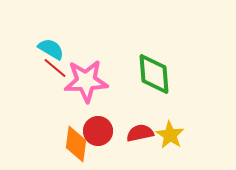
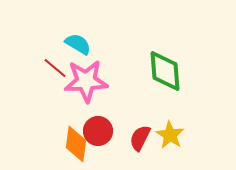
cyan semicircle: moved 27 px right, 5 px up
green diamond: moved 11 px right, 3 px up
red semicircle: moved 5 px down; rotated 52 degrees counterclockwise
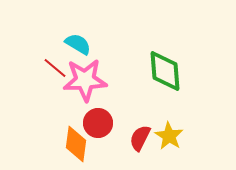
pink star: moved 1 px left, 1 px up
red circle: moved 8 px up
yellow star: moved 1 px left, 1 px down
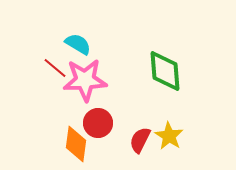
red semicircle: moved 2 px down
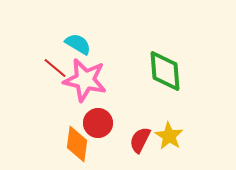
pink star: rotated 15 degrees clockwise
orange diamond: moved 1 px right
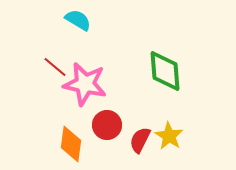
cyan semicircle: moved 24 px up
red line: moved 1 px up
pink star: moved 4 px down
red circle: moved 9 px right, 2 px down
orange diamond: moved 6 px left
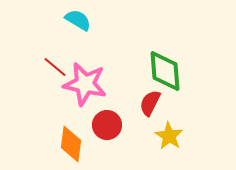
red semicircle: moved 10 px right, 37 px up
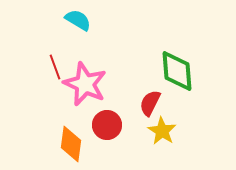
red line: rotated 30 degrees clockwise
green diamond: moved 12 px right
pink star: rotated 12 degrees clockwise
yellow star: moved 7 px left, 5 px up
